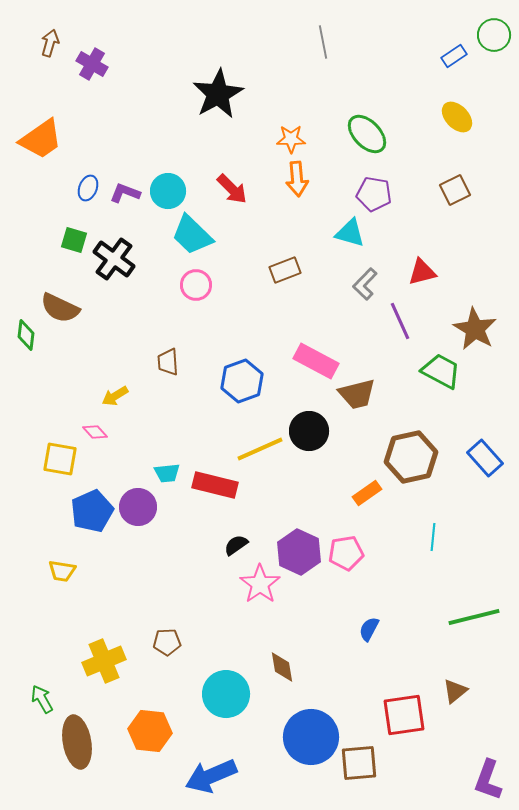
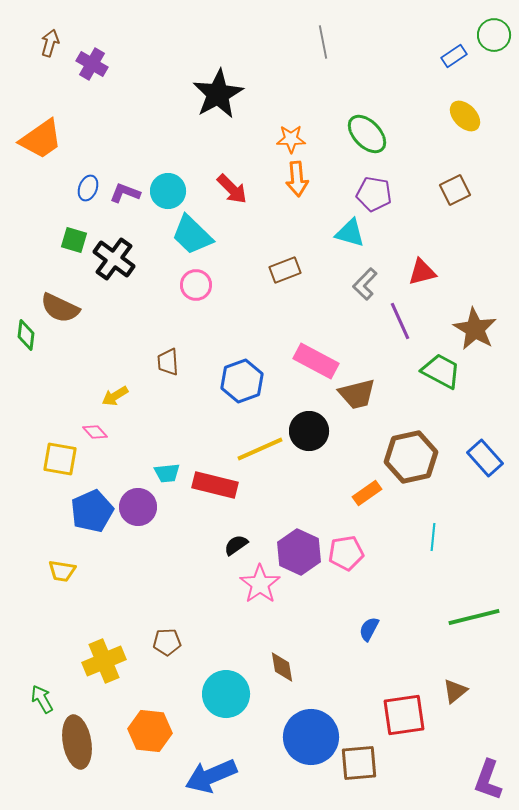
yellow ellipse at (457, 117): moved 8 px right, 1 px up
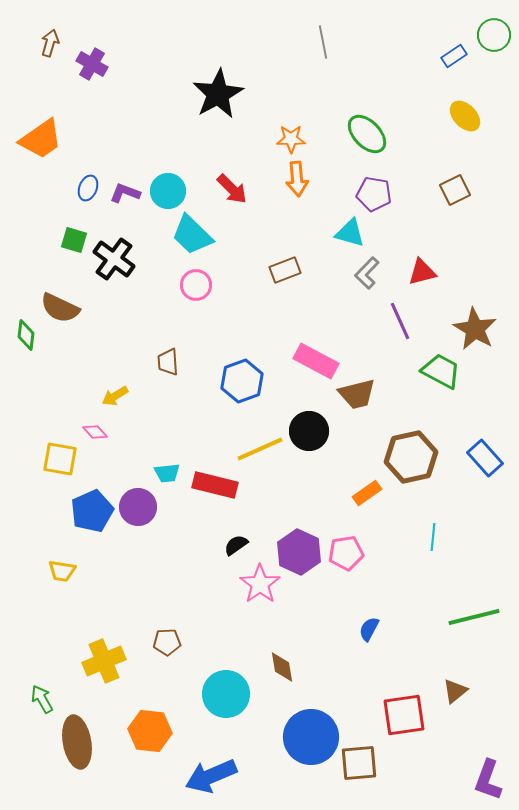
gray L-shape at (365, 284): moved 2 px right, 11 px up
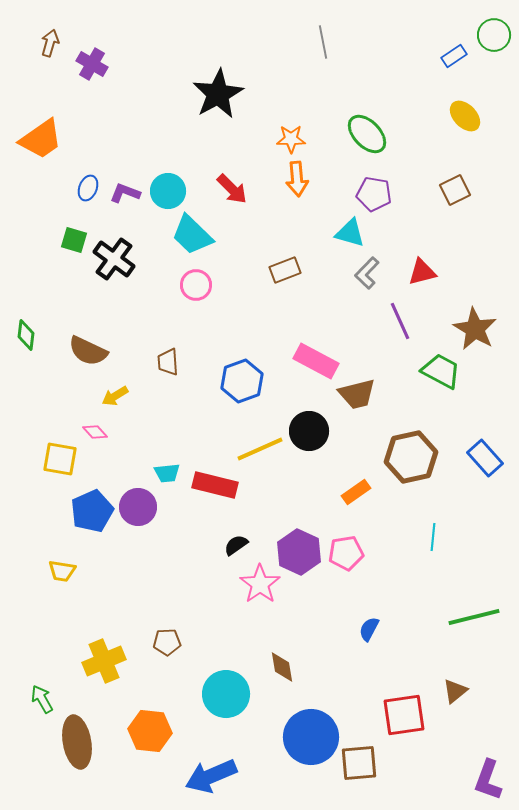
brown semicircle at (60, 308): moved 28 px right, 43 px down
orange rectangle at (367, 493): moved 11 px left, 1 px up
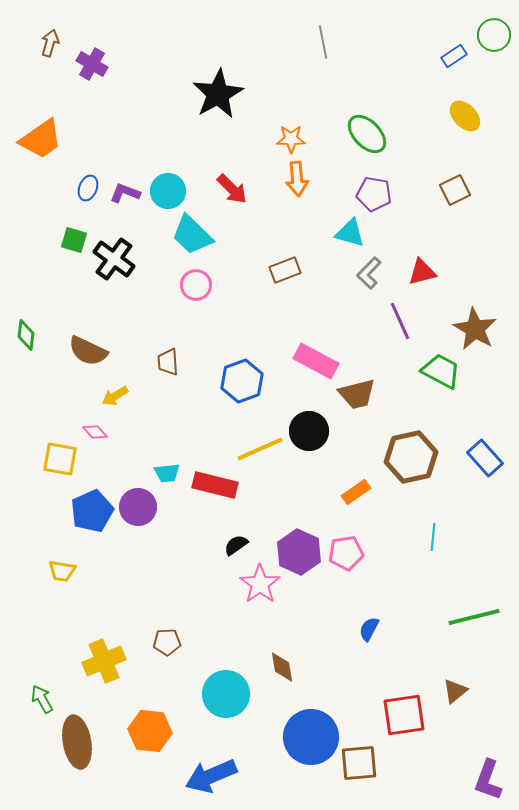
gray L-shape at (367, 273): moved 2 px right
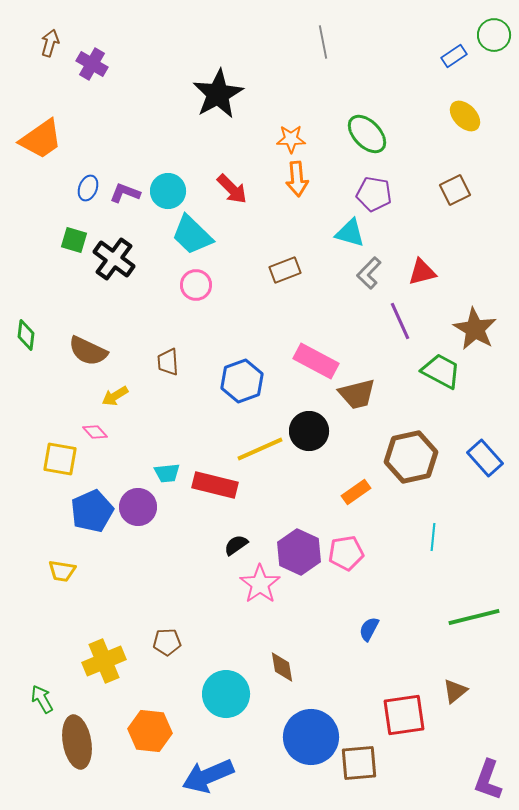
blue arrow at (211, 776): moved 3 px left
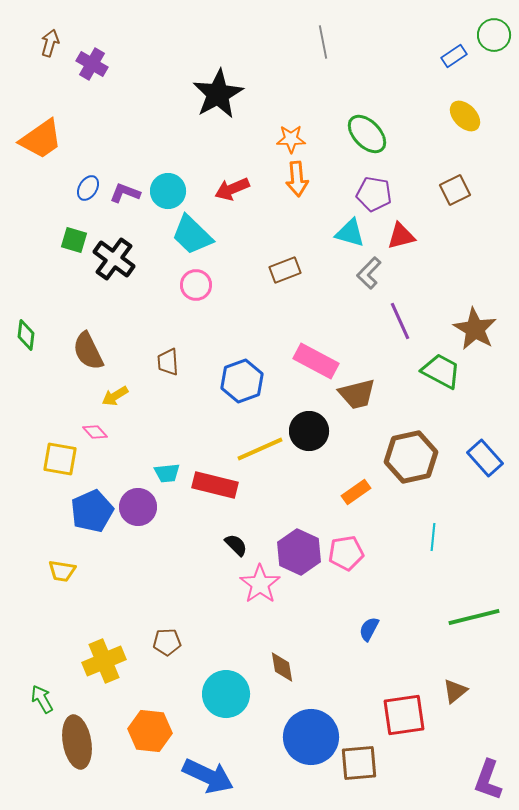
blue ellipse at (88, 188): rotated 10 degrees clockwise
red arrow at (232, 189): rotated 112 degrees clockwise
red triangle at (422, 272): moved 21 px left, 36 px up
brown semicircle at (88, 351): rotated 39 degrees clockwise
black semicircle at (236, 545): rotated 80 degrees clockwise
blue arrow at (208, 776): rotated 132 degrees counterclockwise
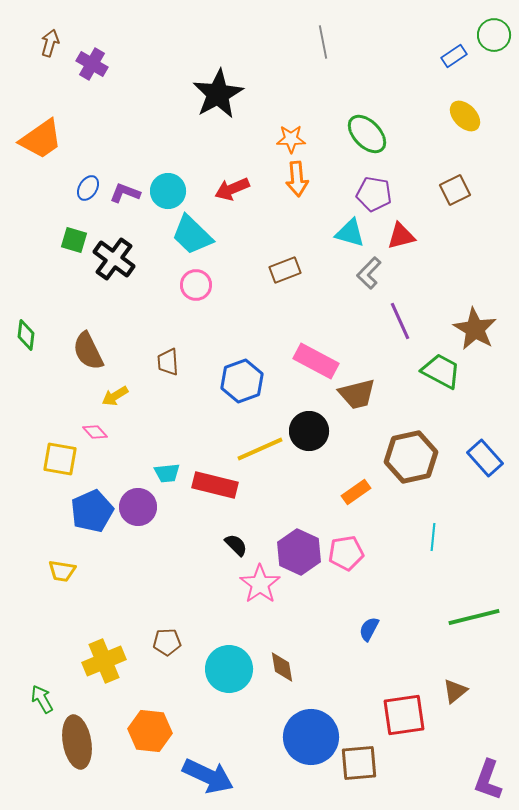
cyan circle at (226, 694): moved 3 px right, 25 px up
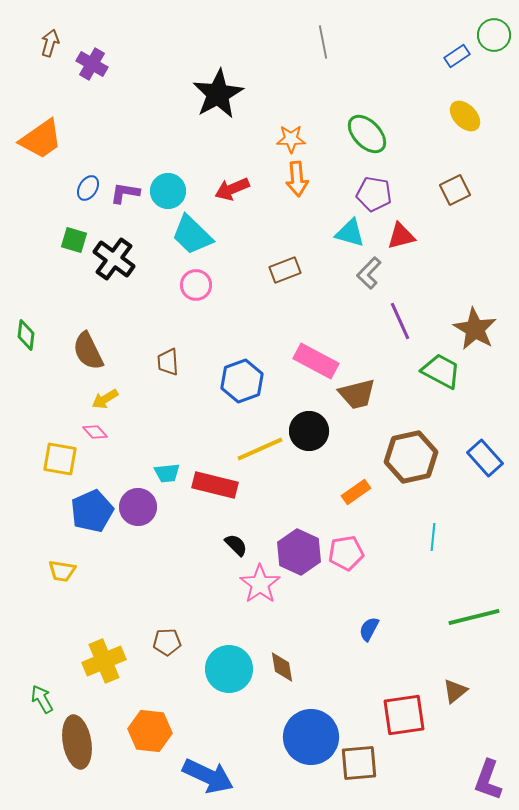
blue rectangle at (454, 56): moved 3 px right
purple L-shape at (125, 193): rotated 12 degrees counterclockwise
yellow arrow at (115, 396): moved 10 px left, 3 px down
